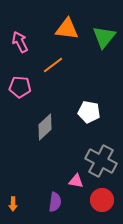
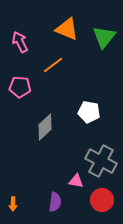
orange triangle: rotated 15 degrees clockwise
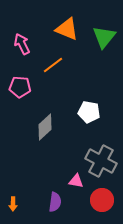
pink arrow: moved 2 px right, 2 px down
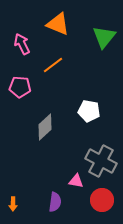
orange triangle: moved 9 px left, 5 px up
white pentagon: moved 1 px up
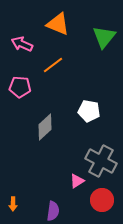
pink arrow: rotated 40 degrees counterclockwise
pink triangle: moved 1 px right; rotated 42 degrees counterclockwise
purple semicircle: moved 2 px left, 9 px down
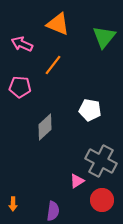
orange line: rotated 15 degrees counterclockwise
white pentagon: moved 1 px right, 1 px up
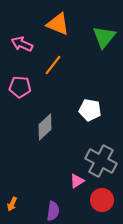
orange arrow: moved 1 px left; rotated 24 degrees clockwise
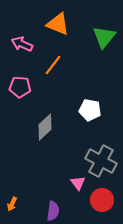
pink triangle: moved 1 px right, 2 px down; rotated 35 degrees counterclockwise
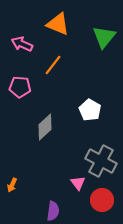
white pentagon: rotated 20 degrees clockwise
orange arrow: moved 19 px up
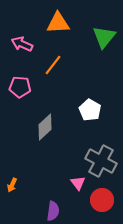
orange triangle: moved 1 px up; rotated 25 degrees counterclockwise
